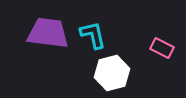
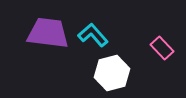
cyan L-shape: rotated 28 degrees counterclockwise
pink rectangle: rotated 20 degrees clockwise
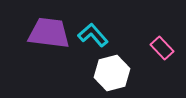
purple trapezoid: moved 1 px right
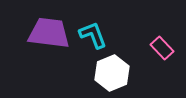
cyan L-shape: rotated 20 degrees clockwise
white hexagon: rotated 8 degrees counterclockwise
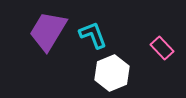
purple trapezoid: moved 1 px left, 2 px up; rotated 66 degrees counterclockwise
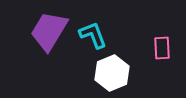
purple trapezoid: moved 1 px right
pink rectangle: rotated 40 degrees clockwise
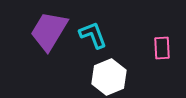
white hexagon: moved 3 px left, 4 px down
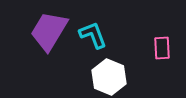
white hexagon: rotated 16 degrees counterclockwise
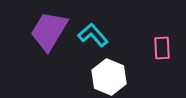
cyan L-shape: rotated 20 degrees counterclockwise
